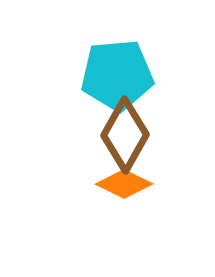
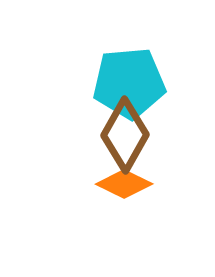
cyan pentagon: moved 12 px right, 8 px down
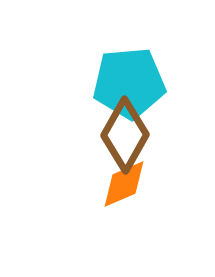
orange diamond: rotated 50 degrees counterclockwise
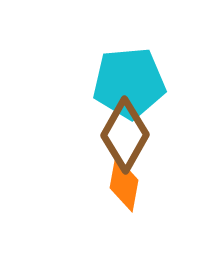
orange diamond: rotated 56 degrees counterclockwise
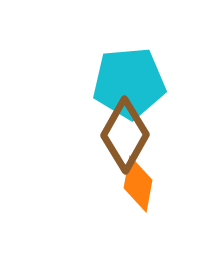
orange diamond: moved 14 px right
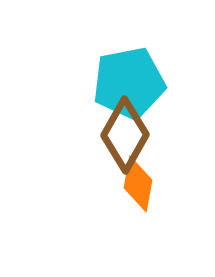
cyan pentagon: rotated 6 degrees counterclockwise
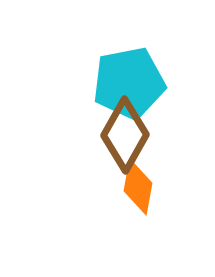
orange diamond: moved 3 px down
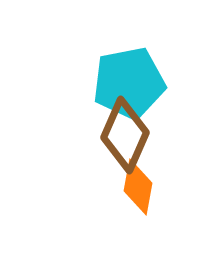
brown diamond: rotated 6 degrees counterclockwise
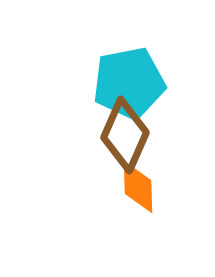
orange diamond: rotated 12 degrees counterclockwise
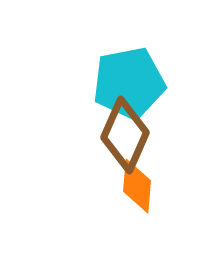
orange diamond: moved 1 px left, 1 px up; rotated 6 degrees clockwise
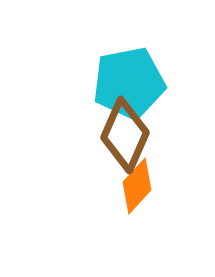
orange diamond: rotated 38 degrees clockwise
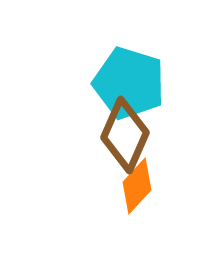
cyan pentagon: rotated 28 degrees clockwise
